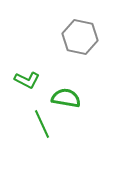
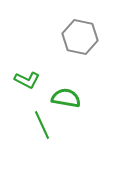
green line: moved 1 px down
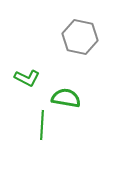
green L-shape: moved 2 px up
green line: rotated 28 degrees clockwise
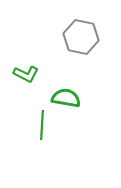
gray hexagon: moved 1 px right
green L-shape: moved 1 px left, 4 px up
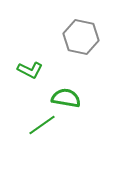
green L-shape: moved 4 px right, 4 px up
green line: rotated 52 degrees clockwise
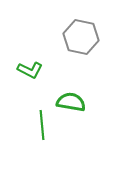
green semicircle: moved 5 px right, 4 px down
green line: rotated 60 degrees counterclockwise
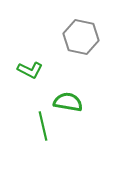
green semicircle: moved 3 px left
green line: moved 1 px right, 1 px down; rotated 8 degrees counterclockwise
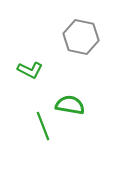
green semicircle: moved 2 px right, 3 px down
green line: rotated 8 degrees counterclockwise
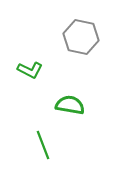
green line: moved 19 px down
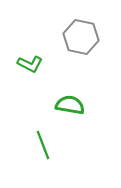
green L-shape: moved 6 px up
